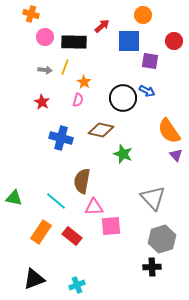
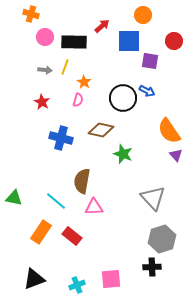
pink square: moved 53 px down
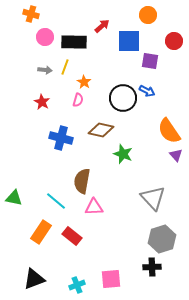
orange circle: moved 5 px right
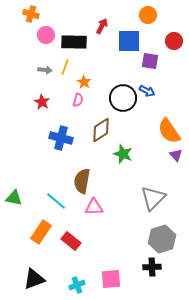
red arrow: rotated 21 degrees counterclockwise
pink circle: moved 1 px right, 2 px up
brown diamond: rotated 45 degrees counterclockwise
gray triangle: rotated 28 degrees clockwise
red rectangle: moved 1 px left, 5 px down
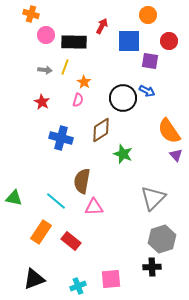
red circle: moved 5 px left
cyan cross: moved 1 px right, 1 px down
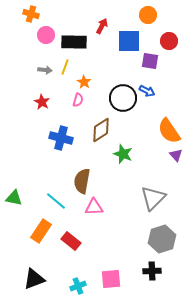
orange rectangle: moved 1 px up
black cross: moved 4 px down
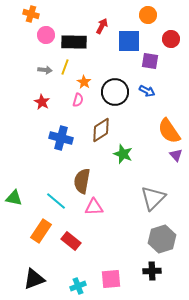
red circle: moved 2 px right, 2 px up
black circle: moved 8 px left, 6 px up
